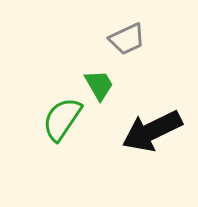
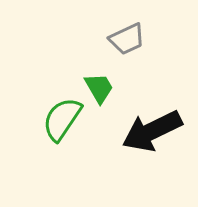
green trapezoid: moved 3 px down
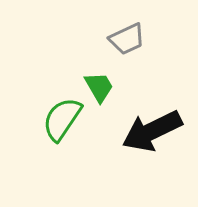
green trapezoid: moved 1 px up
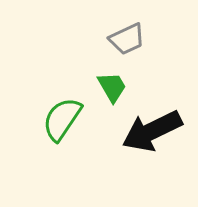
green trapezoid: moved 13 px right
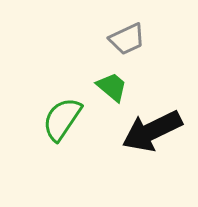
green trapezoid: rotated 20 degrees counterclockwise
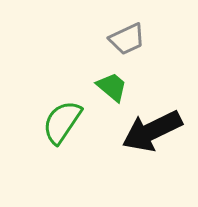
green semicircle: moved 3 px down
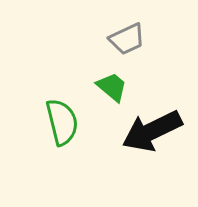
green semicircle: rotated 132 degrees clockwise
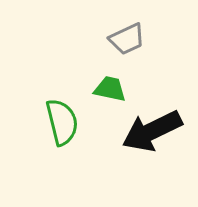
green trapezoid: moved 2 px left, 2 px down; rotated 28 degrees counterclockwise
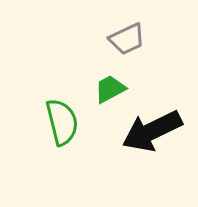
green trapezoid: rotated 40 degrees counterclockwise
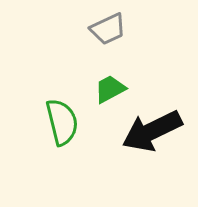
gray trapezoid: moved 19 px left, 10 px up
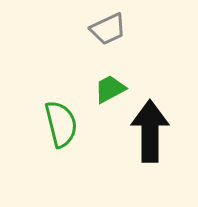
green semicircle: moved 1 px left, 2 px down
black arrow: moved 2 px left; rotated 116 degrees clockwise
